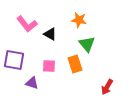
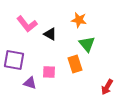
pink square: moved 6 px down
purple triangle: moved 2 px left
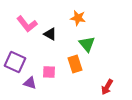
orange star: moved 1 px left, 2 px up
purple square: moved 1 px right, 2 px down; rotated 15 degrees clockwise
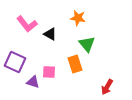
purple triangle: moved 3 px right, 1 px up
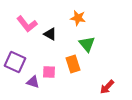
orange rectangle: moved 2 px left
red arrow: rotated 14 degrees clockwise
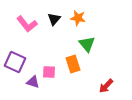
black triangle: moved 4 px right, 15 px up; rotated 40 degrees clockwise
red arrow: moved 1 px left, 1 px up
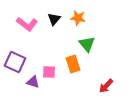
pink L-shape: rotated 15 degrees counterclockwise
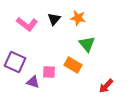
orange rectangle: moved 1 px down; rotated 42 degrees counterclockwise
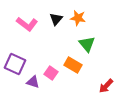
black triangle: moved 2 px right
purple square: moved 2 px down
pink square: moved 2 px right, 1 px down; rotated 32 degrees clockwise
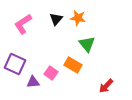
pink L-shape: moved 4 px left; rotated 110 degrees clockwise
purple triangle: rotated 24 degrees counterclockwise
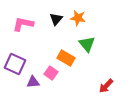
pink L-shape: rotated 45 degrees clockwise
orange rectangle: moved 7 px left, 7 px up
